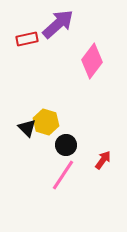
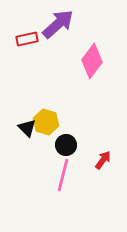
pink line: rotated 20 degrees counterclockwise
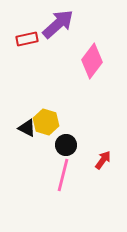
black triangle: rotated 18 degrees counterclockwise
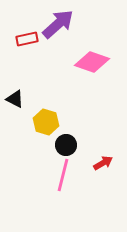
pink diamond: moved 1 px down; rotated 72 degrees clockwise
black triangle: moved 12 px left, 29 px up
red arrow: moved 3 px down; rotated 24 degrees clockwise
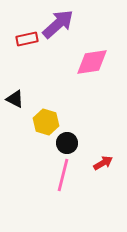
pink diamond: rotated 28 degrees counterclockwise
black circle: moved 1 px right, 2 px up
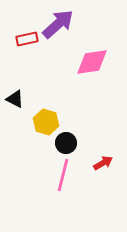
black circle: moved 1 px left
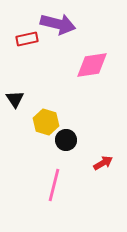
purple arrow: rotated 56 degrees clockwise
pink diamond: moved 3 px down
black triangle: rotated 30 degrees clockwise
black circle: moved 3 px up
pink line: moved 9 px left, 10 px down
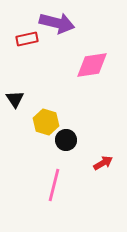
purple arrow: moved 1 px left, 1 px up
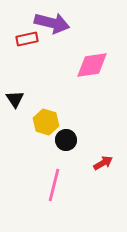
purple arrow: moved 5 px left
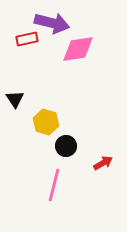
pink diamond: moved 14 px left, 16 px up
black circle: moved 6 px down
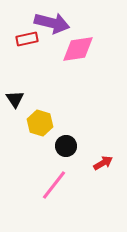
yellow hexagon: moved 6 px left, 1 px down
pink line: rotated 24 degrees clockwise
